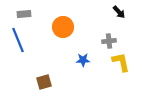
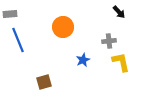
gray rectangle: moved 14 px left
blue star: rotated 24 degrees counterclockwise
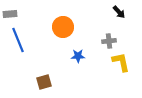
blue star: moved 5 px left, 4 px up; rotated 24 degrees clockwise
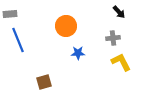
orange circle: moved 3 px right, 1 px up
gray cross: moved 4 px right, 3 px up
blue star: moved 3 px up
yellow L-shape: rotated 15 degrees counterclockwise
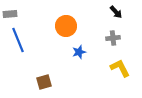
black arrow: moved 3 px left
blue star: moved 1 px right, 1 px up; rotated 16 degrees counterclockwise
yellow L-shape: moved 1 px left, 6 px down
